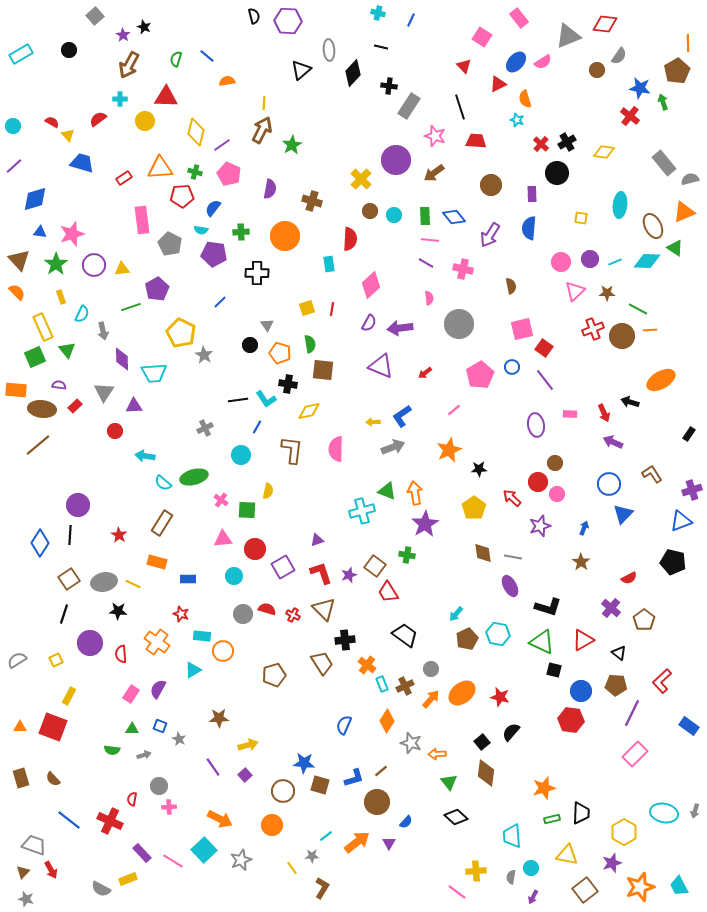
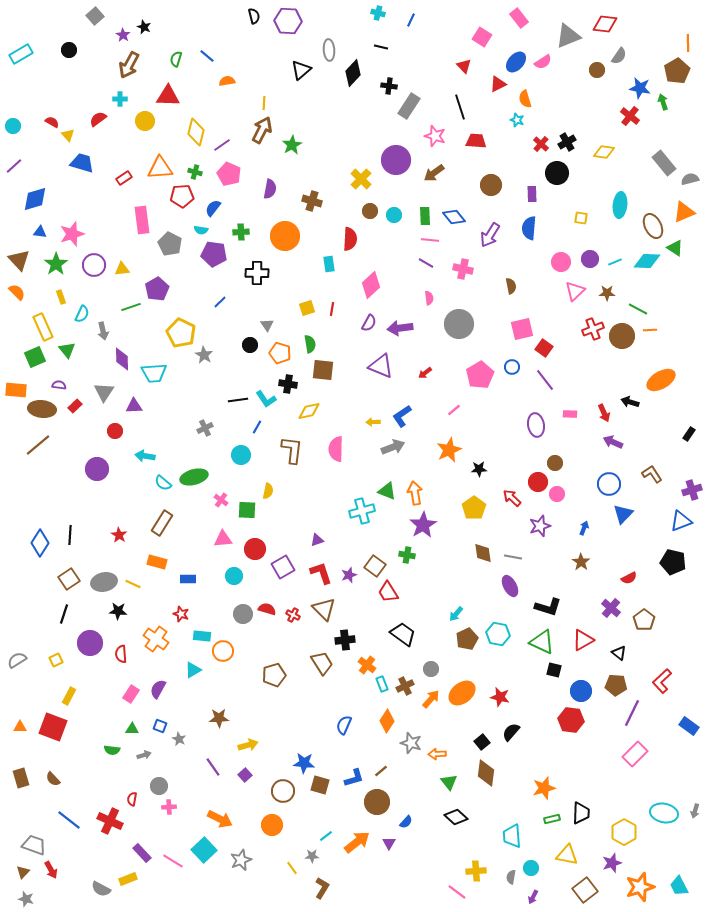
red triangle at (166, 97): moved 2 px right, 1 px up
purple circle at (78, 505): moved 19 px right, 36 px up
purple star at (425, 524): moved 2 px left, 1 px down
black trapezoid at (405, 635): moved 2 px left, 1 px up
orange cross at (157, 642): moved 1 px left, 3 px up
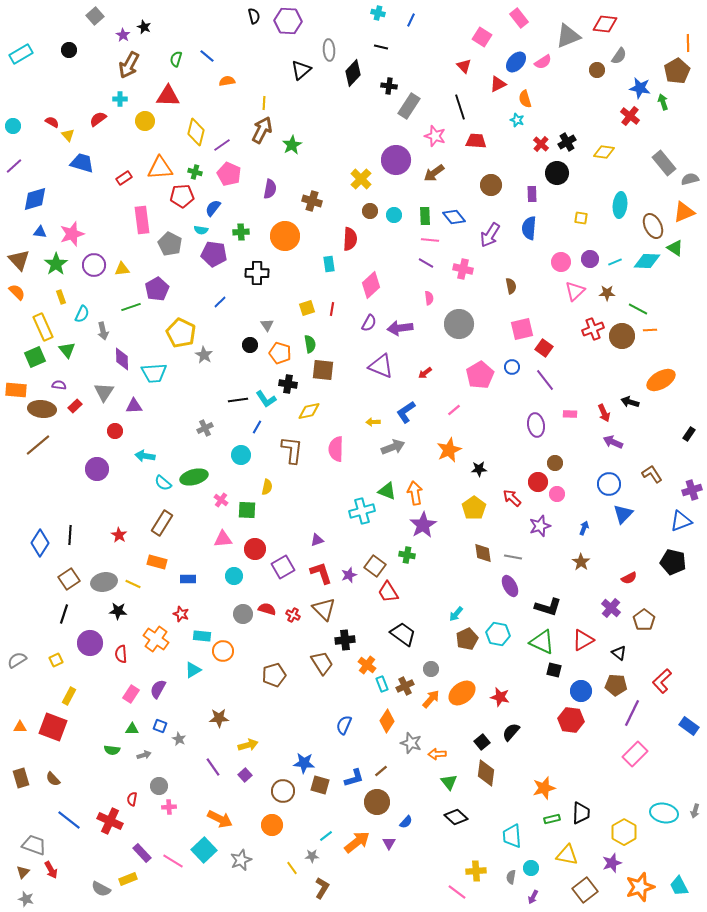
blue L-shape at (402, 416): moved 4 px right, 4 px up
yellow semicircle at (268, 491): moved 1 px left, 4 px up
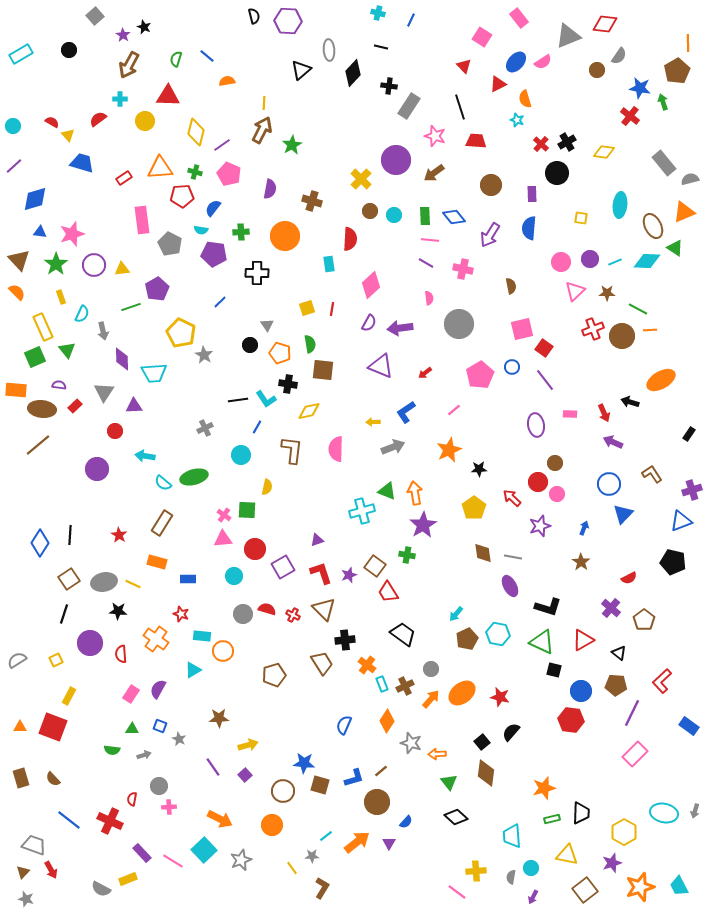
pink cross at (221, 500): moved 3 px right, 15 px down
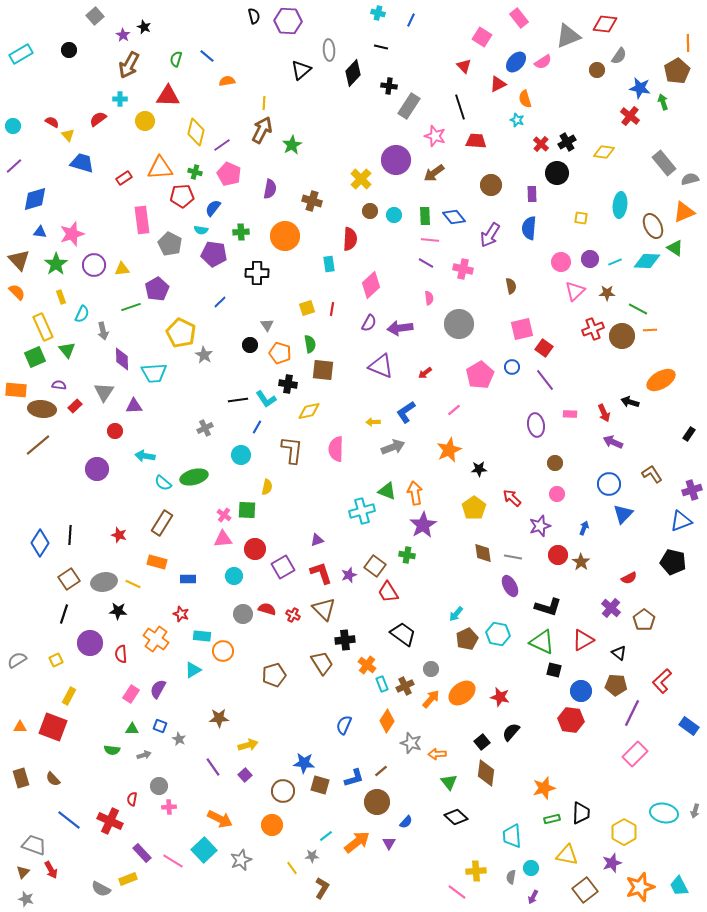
red circle at (538, 482): moved 20 px right, 73 px down
red star at (119, 535): rotated 14 degrees counterclockwise
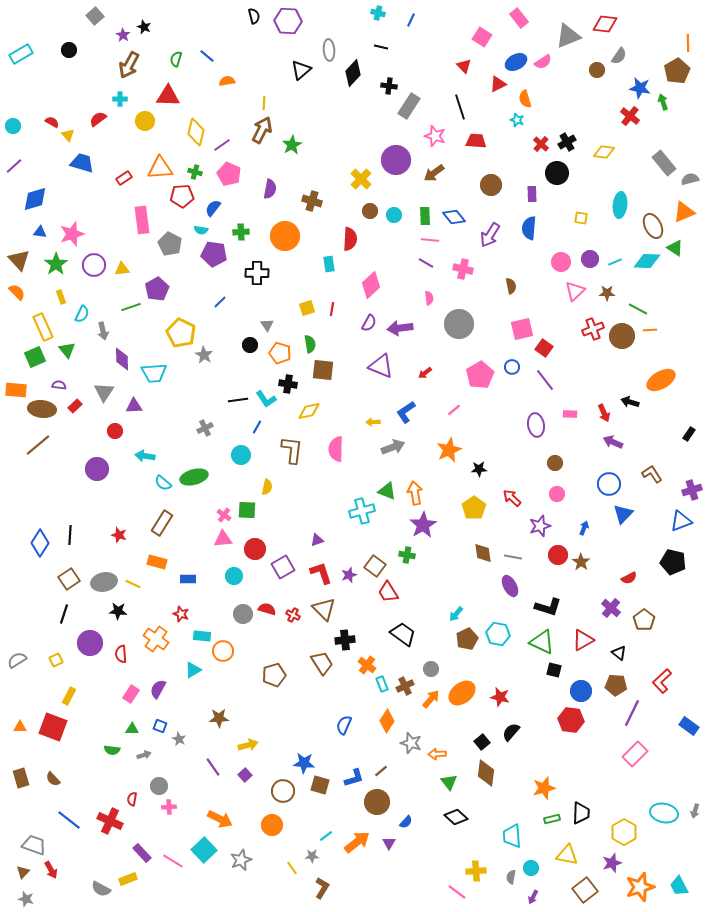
blue ellipse at (516, 62): rotated 20 degrees clockwise
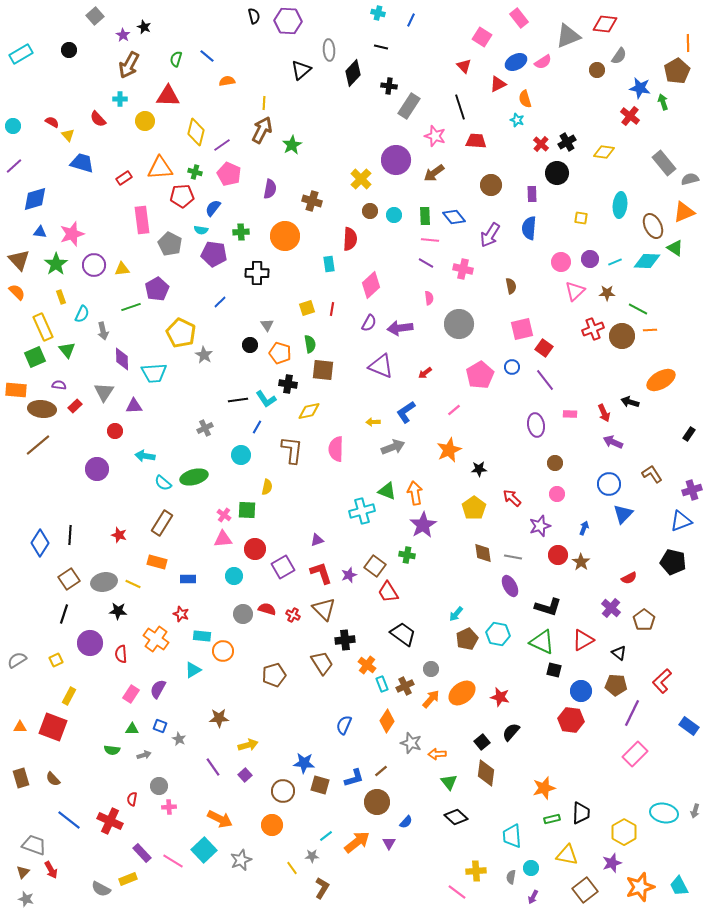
red semicircle at (98, 119): rotated 96 degrees counterclockwise
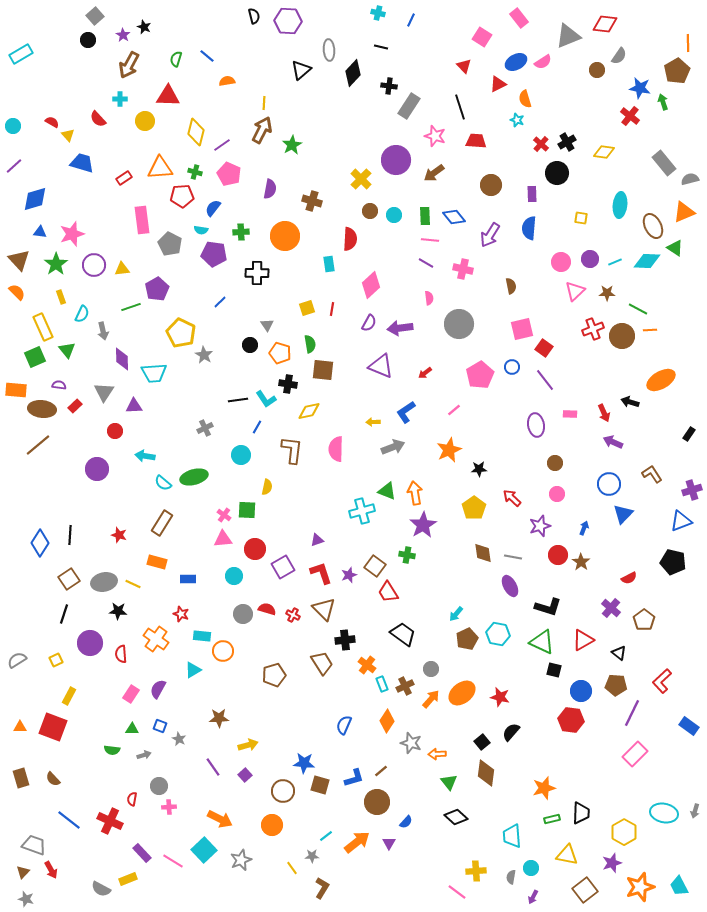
black circle at (69, 50): moved 19 px right, 10 px up
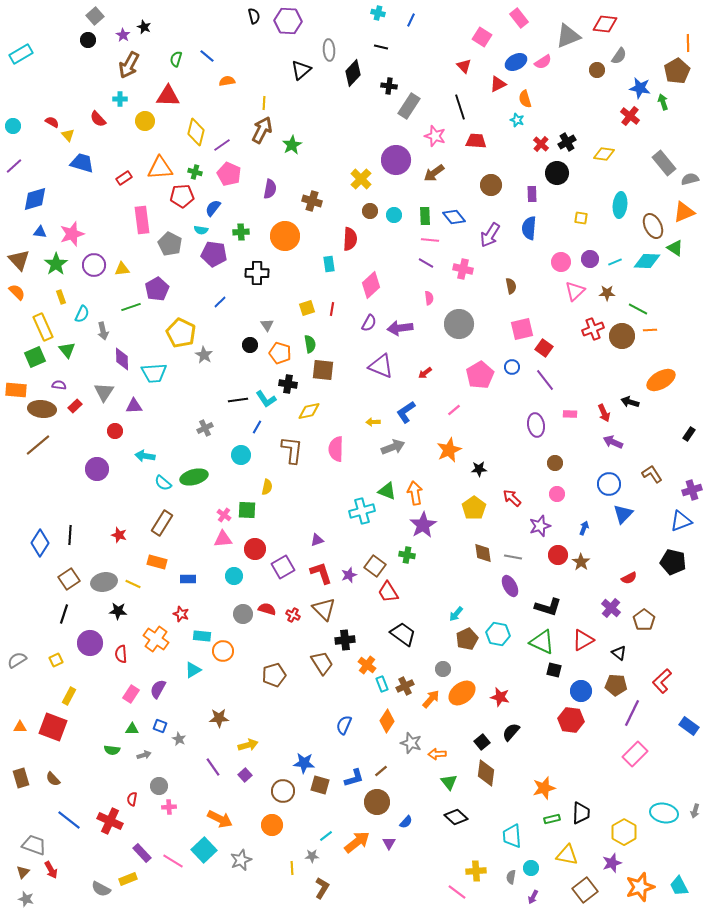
yellow diamond at (604, 152): moved 2 px down
gray circle at (431, 669): moved 12 px right
yellow line at (292, 868): rotated 32 degrees clockwise
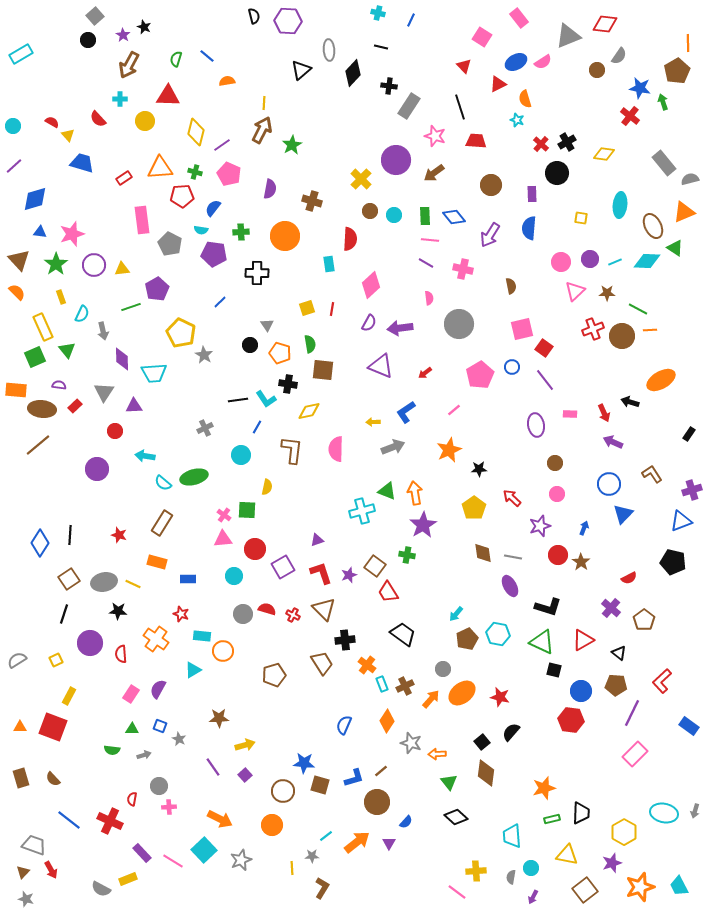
yellow arrow at (248, 745): moved 3 px left
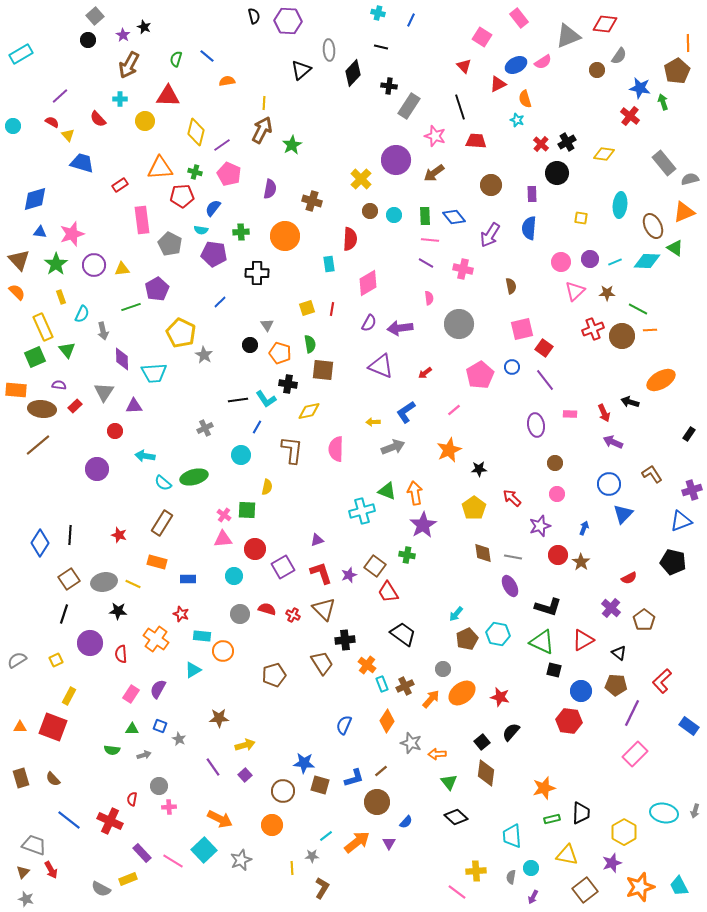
blue ellipse at (516, 62): moved 3 px down
purple line at (14, 166): moved 46 px right, 70 px up
red rectangle at (124, 178): moved 4 px left, 7 px down
pink diamond at (371, 285): moved 3 px left, 2 px up; rotated 12 degrees clockwise
gray circle at (243, 614): moved 3 px left
red hexagon at (571, 720): moved 2 px left, 1 px down
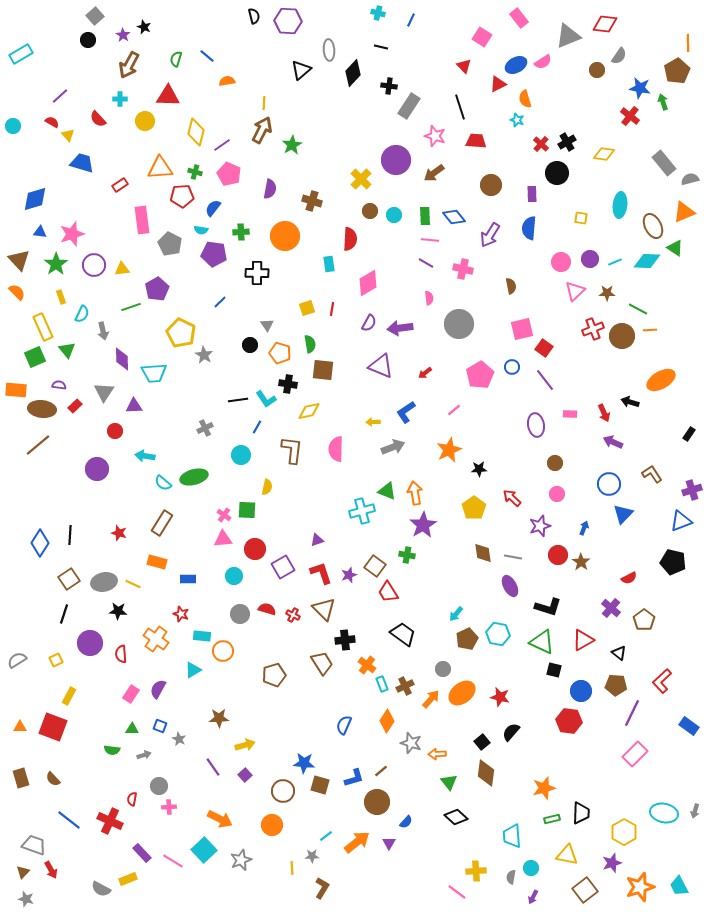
red star at (119, 535): moved 2 px up
